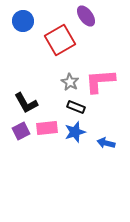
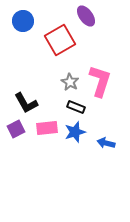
pink L-shape: rotated 112 degrees clockwise
purple square: moved 5 px left, 2 px up
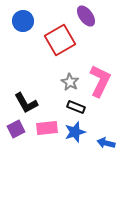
pink L-shape: rotated 8 degrees clockwise
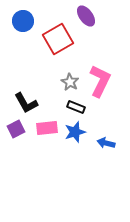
red square: moved 2 px left, 1 px up
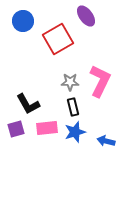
gray star: rotated 30 degrees counterclockwise
black L-shape: moved 2 px right, 1 px down
black rectangle: moved 3 px left; rotated 54 degrees clockwise
purple square: rotated 12 degrees clockwise
blue arrow: moved 2 px up
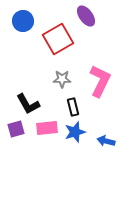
gray star: moved 8 px left, 3 px up
